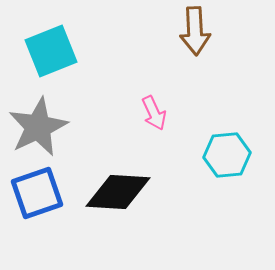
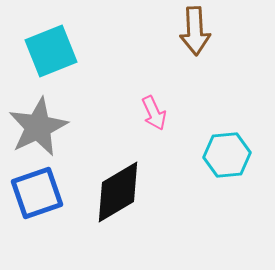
black diamond: rotated 34 degrees counterclockwise
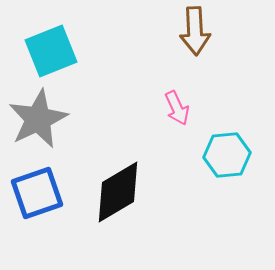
pink arrow: moved 23 px right, 5 px up
gray star: moved 8 px up
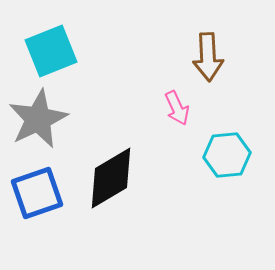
brown arrow: moved 13 px right, 26 px down
black diamond: moved 7 px left, 14 px up
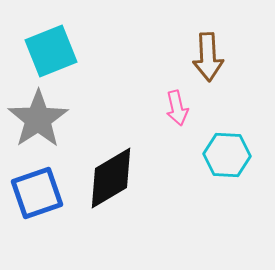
pink arrow: rotated 12 degrees clockwise
gray star: rotated 8 degrees counterclockwise
cyan hexagon: rotated 9 degrees clockwise
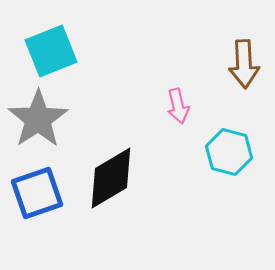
brown arrow: moved 36 px right, 7 px down
pink arrow: moved 1 px right, 2 px up
cyan hexagon: moved 2 px right, 3 px up; rotated 12 degrees clockwise
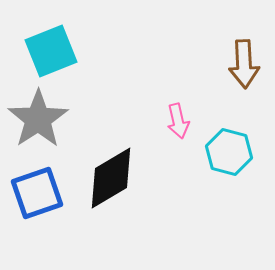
pink arrow: moved 15 px down
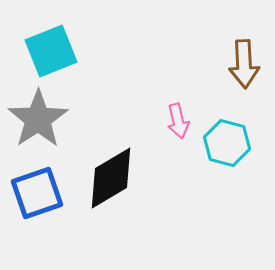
cyan hexagon: moved 2 px left, 9 px up
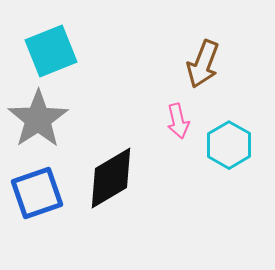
brown arrow: moved 41 px left; rotated 24 degrees clockwise
cyan hexagon: moved 2 px right, 2 px down; rotated 15 degrees clockwise
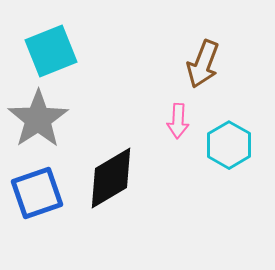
pink arrow: rotated 16 degrees clockwise
